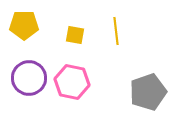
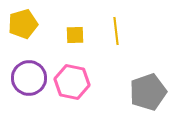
yellow pentagon: moved 1 px left, 1 px up; rotated 16 degrees counterclockwise
yellow square: rotated 12 degrees counterclockwise
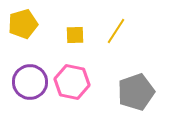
yellow line: rotated 40 degrees clockwise
purple circle: moved 1 px right, 4 px down
gray pentagon: moved 12 px left
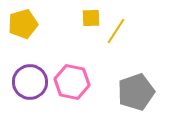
yellow square: moved 16 px right, 17 px up
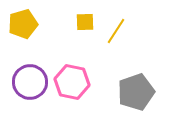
yellow square: moved 6 px left, 4 px down
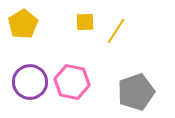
yellow pentagon: rotated 16 degrees counterclockwise
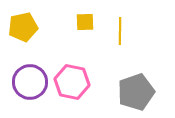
yellow pentagon: moved 3 px down; rotated 20 degrees clockwise
yellow line: moved 4 px right; rotated 32 degrees counterclockwise
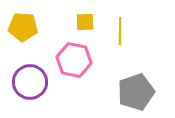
yellow pentagon: rotated 16 degrees clockwise
pink hexagon: moved 2 px right, 22 px up
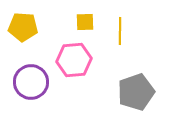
pink hexagon: rotated 16 degrees counterclockwise
purple circle: moved 1 px right
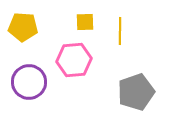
purple circle: moved 2 px left
